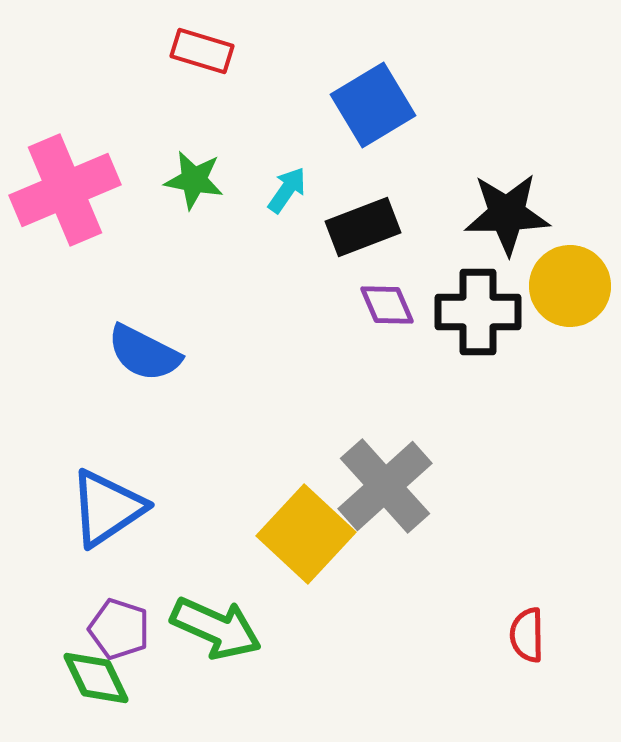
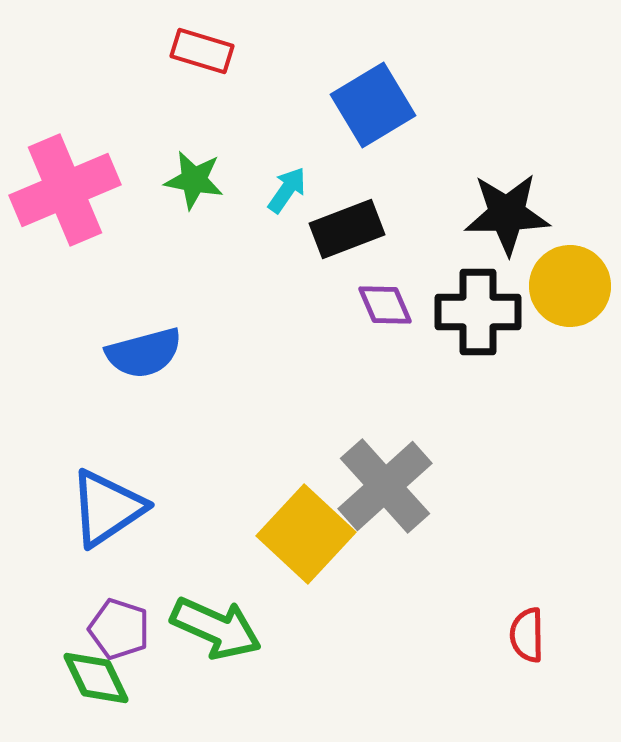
black rectangle: moved 16 px left, 2 px down
purple diamond: moved 2 px left
blue semicircle: rotated 42 degrees counterclockwise
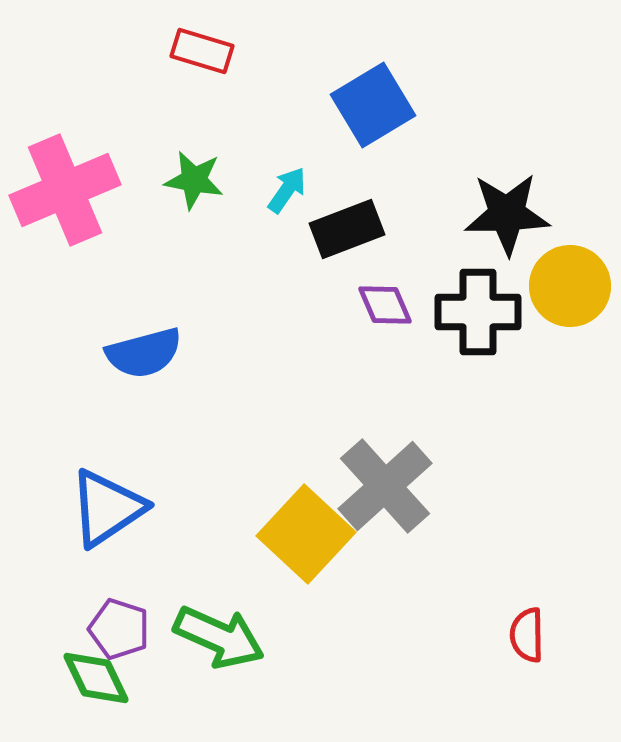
green arrow: moved 3 px right, 9 px down
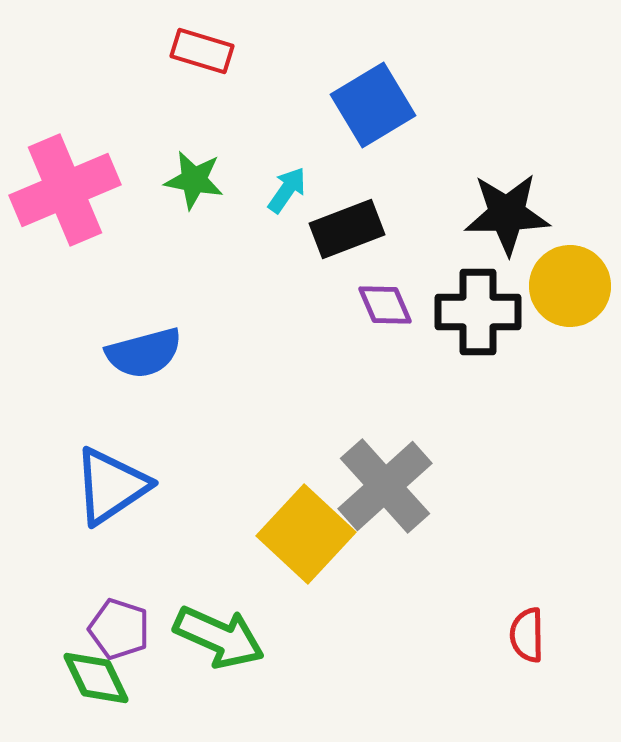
blue triangle: moved 4 px right, 22 px up
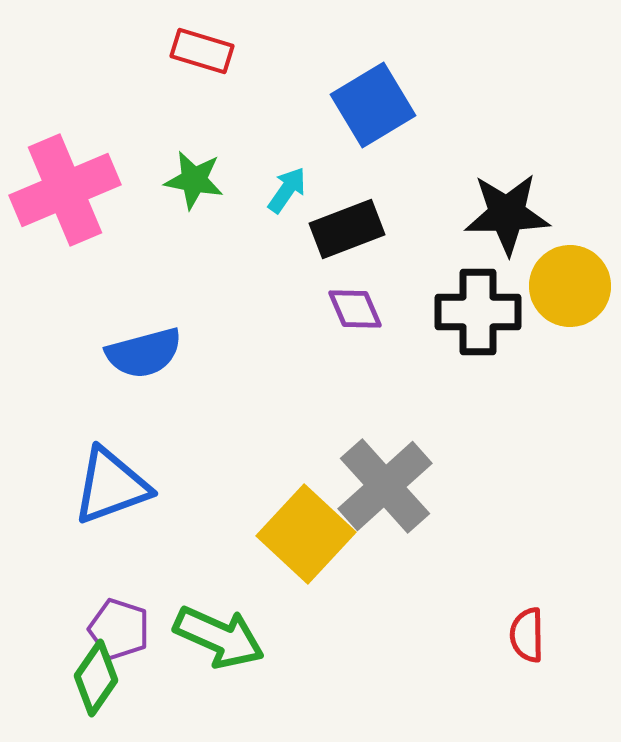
purple diamond: moved 30 px left, 4 px down
blue triangle: rotated 14 degrees clockwise
green diamond: rotated 60 degrees clockwise
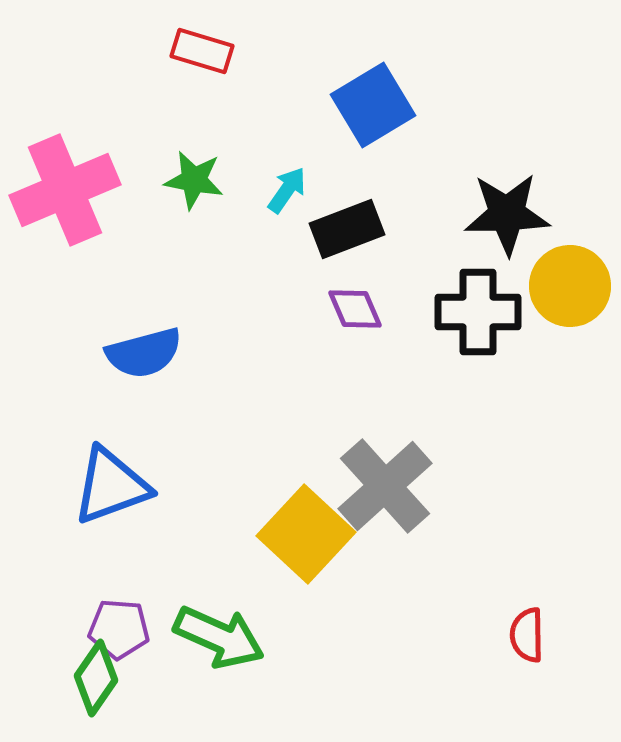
purple pentagon: rotated 14 degrees counterclockwise
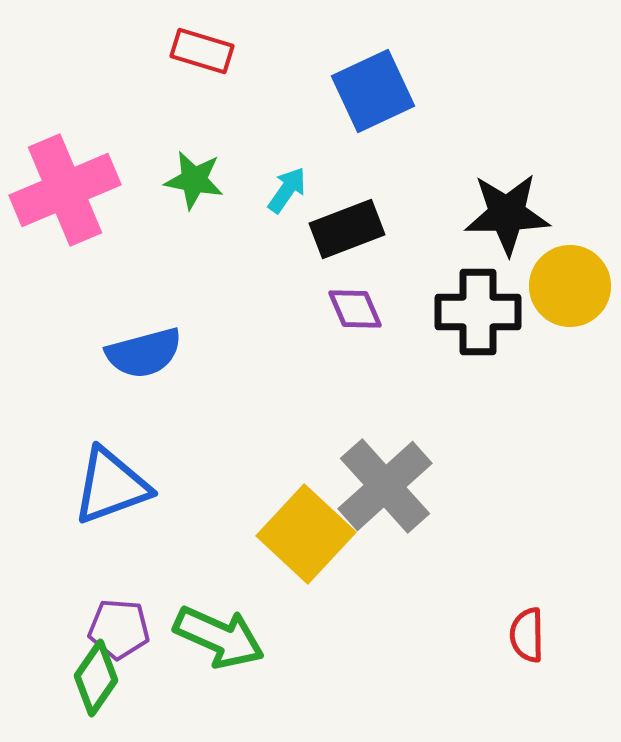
blue square: moved 14 px up; rotated 6 degrees clockwise
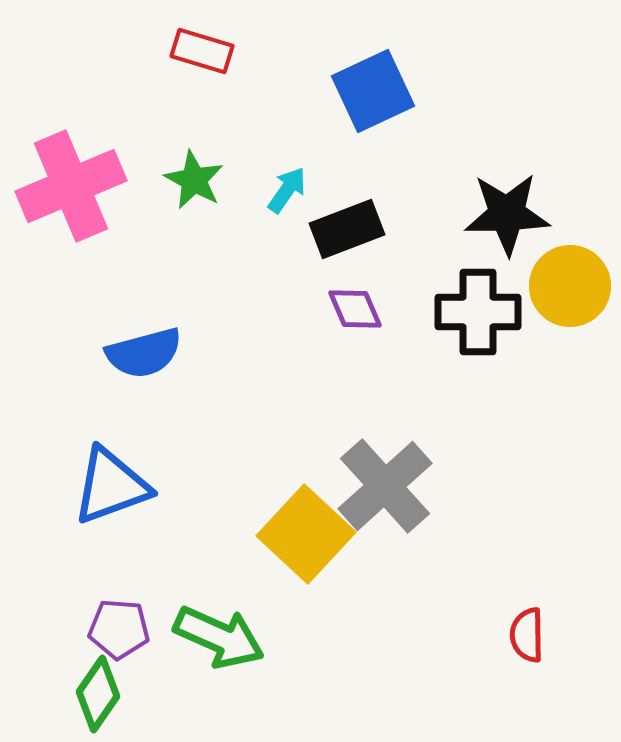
green star: rotated 18 degrees clockwise
pink cross: moved 6 px right, 4 px up
green diamond: moved 2 px right, 16 px down
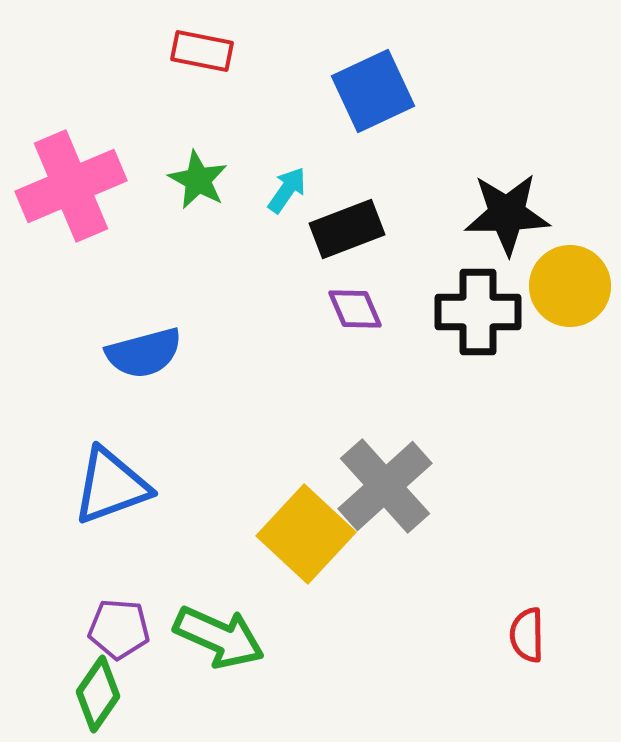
red rectangle: rotated 6 degrees counterclockwise
green star: moved 4 px right
